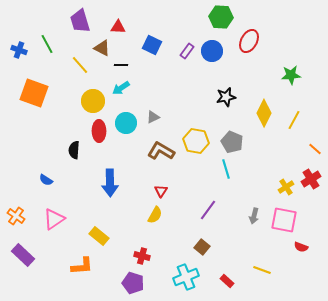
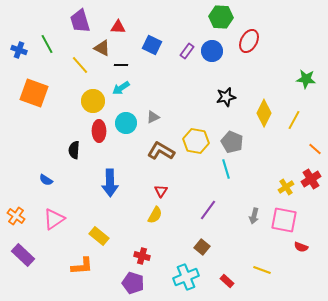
green star at (291, 75): moved 15 px right, 4 px down; rotated 12 degrees clockwise
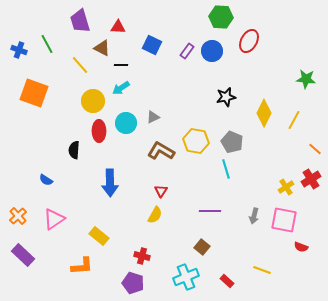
purple line at (208, 210): moved 2 px right, 1 px down; rotated 55 degrees clockwise
orange cross at (16, 216): moved 2 px right; rotated 12 degrees clockwise
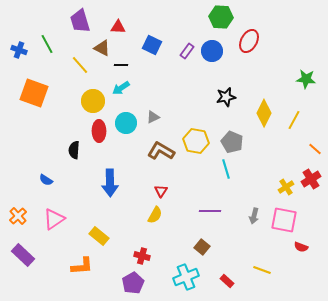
purple pentagon at (133, 283): rotated 25 degrees clockwise
